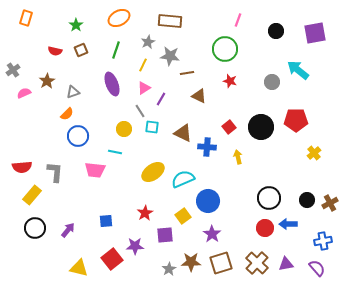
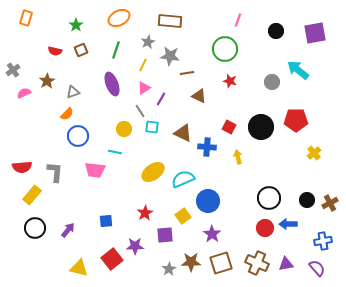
red square at (229, 127): rotated 24 degrees counterclockwise
brown cross at (257, 263): rotated 20 degrees counterclockwise
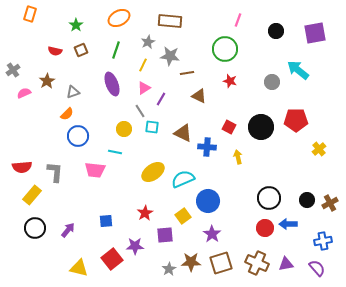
orange rectangle at (26, 18): moved 4 px right, 4 px up
yellow cross at (314, 153): moved 5 px right, 4 px up
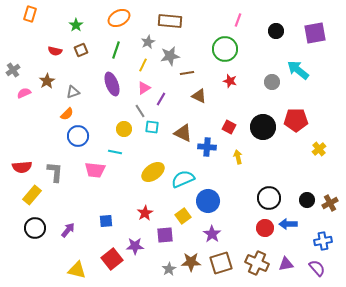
gray star at (170, 56): rotated 18 degrees counterclockwise
black circle at (261, 127): moved 2 px right
yellow triangle at (79, 268): moved 2 px left, 2 px down
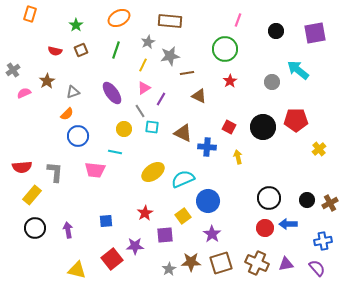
red star at (230, 81): rotated 24 degrees clockwise
purple ellipse at (112, 84): moved 9 px down; rotated 15 degrees counterclockwise
purple arrow at (68, 230): rotated 49 degrees counterclockwise
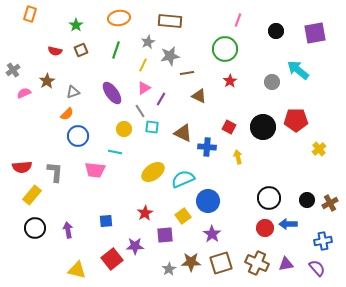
orange ellipse at (119, 18): rotated 20 degrees clockwise
